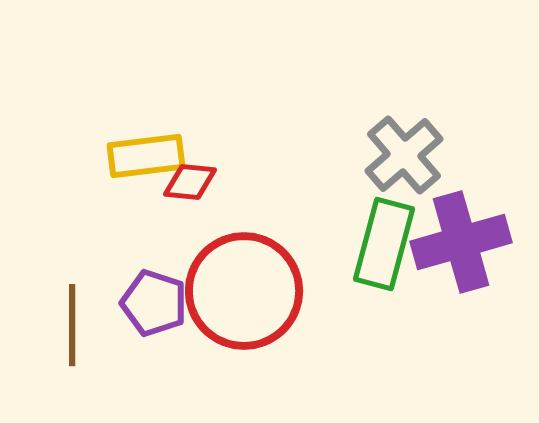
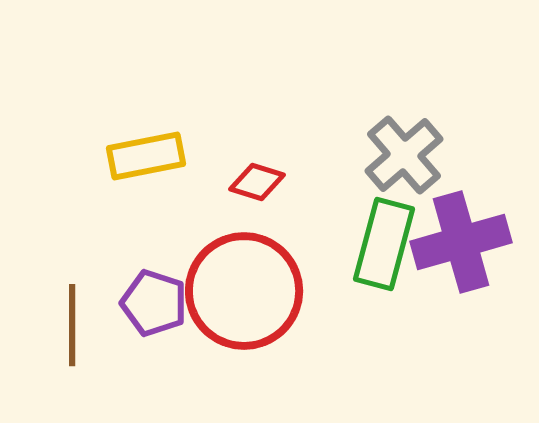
yellow rectangle: rotated 4 degrees counterclockwise
red diamond: moved 67 px right; rotated 12 degrees clockwise
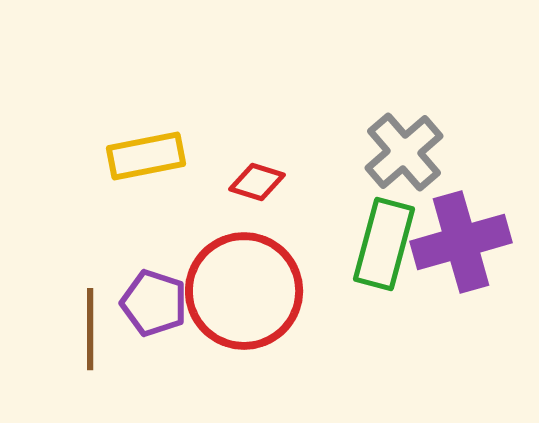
gray cross: moved 3 px up
brown line: moved 18 px right, 4 px down
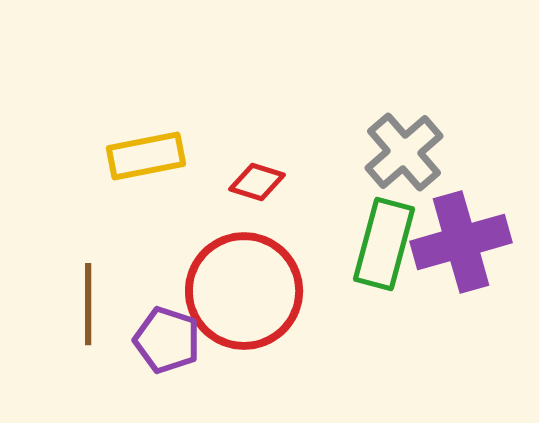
purple pentagon: moved 13 px right, 37 px down
brown line: moved 2 px left, 25 px up
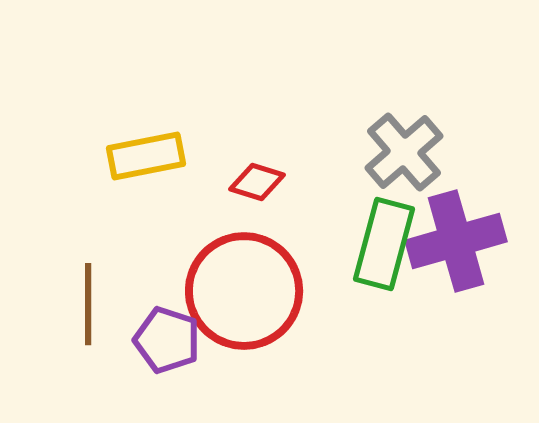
purple cross: moved 5 px left, 1 px up
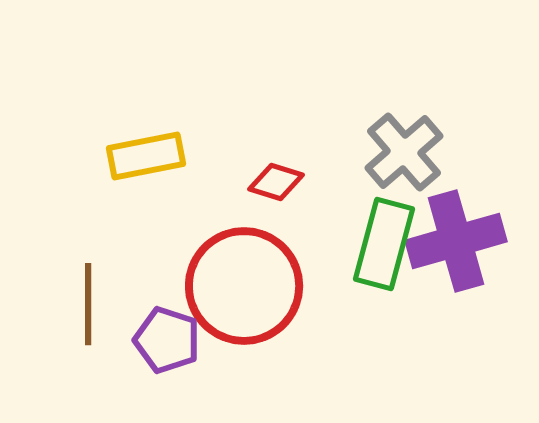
red diamond: moved 19 px right
red circle: moved 5 px up
